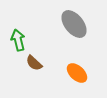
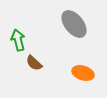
orange ellipse: moved 6 px right; rotated 25 degrees counterclockwise
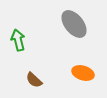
brown semicircle: moved 17 px down
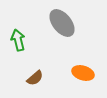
gray ellipse: moved 12 px left, 1 px up
brown semicircle: moved 1 px right, 2 px up; rotated 84 degrees counterclockwise
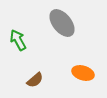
green arrow: rotated 15 degrees counterclockwise
brown semicircle: moved 2 px down
